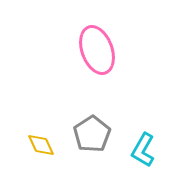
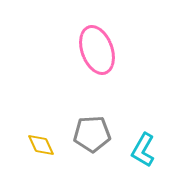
gray pentagon: rotated 30 degrees clockwise
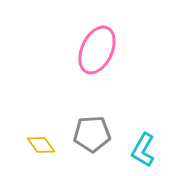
pink ellipse: rotated 45 degrees clockwise
yellow diamond: rotated 12 degrees counterclockwise
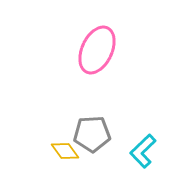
yellow diamond: moved 24 px right, 6 px down
cyan L-shape: moved 1 px down; rotated 16 degrees clockwise
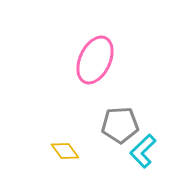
pink ellipse: moved 2 px left, 10 px down
gray pentagon: moved 28 px right, 9 px up
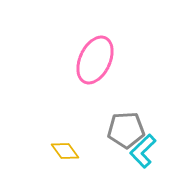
gray pentagon: moved 6 px right, 5 px down
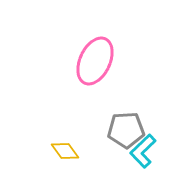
pink ellipse: moved 1 px down
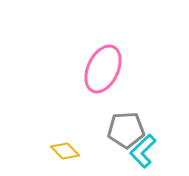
pink ellipse: moved 8 px right, 8 px down
yellow diamond: rotated 8 degrees counterclockwise
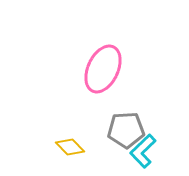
yellow diamond: moved 5 px right, 4 px up
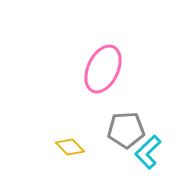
cyan L-shape: moved 5 px right, 1 px down
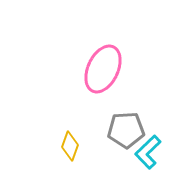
yellow diamond: moved 1 px up; rotated 64 degrees clockwise
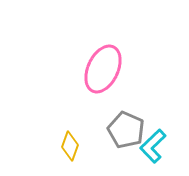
gray pentagon: rotated 27 degrees clockwise
cyan L-shape: moved 5 px right, 6 px up
